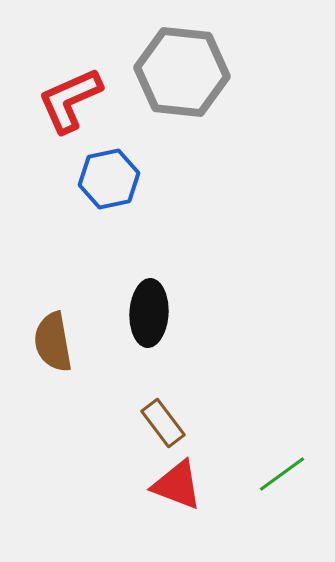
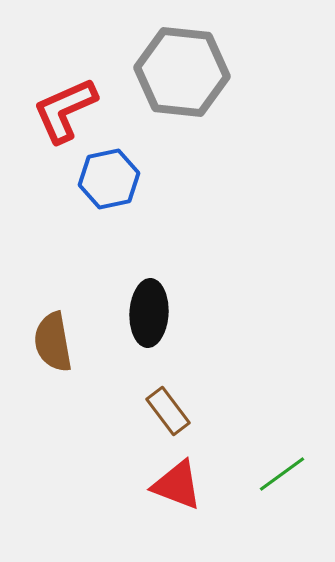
red L-shape: moved 5 px left, 10 px down
brown rectangle: moved 5 px right, 12 px up
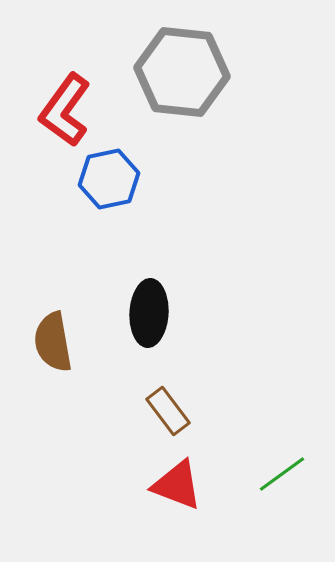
red L-shape: rotated 30 degrees counterclockwise
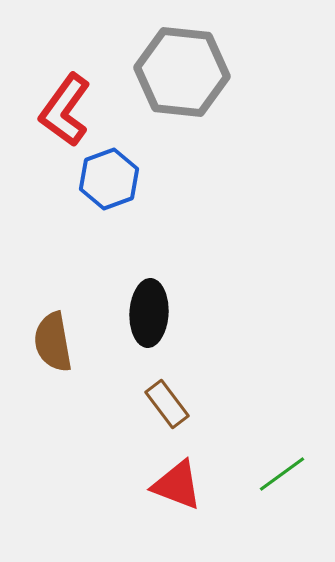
blue hexagon: rotated 8 degrees counterclockwise
brown rectangle: moved 1 px left, 7 px up
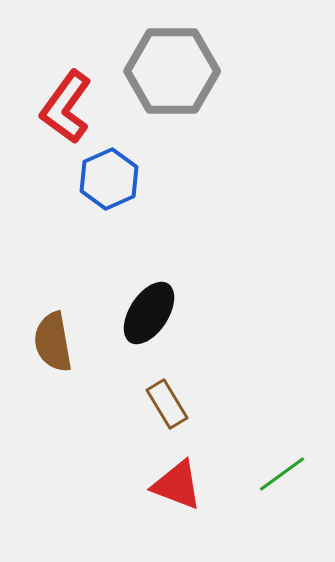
gray hexagon: moved 10 px left, 1 px up; rotated 6 degrees counterclockwise
red L-shape: moved 1 px right, 3 px up
blue hexagon: rotated 4 degrees counterclockwise
black ellipse: rotated 30 degrees clockwise
brown rectangle: rotated 6 degrees clockwise
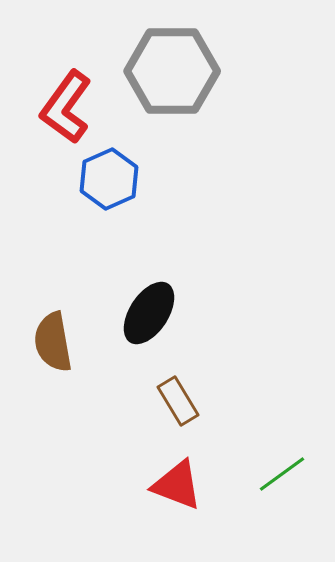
brown rectangle: moved 11 px right, 3 px up
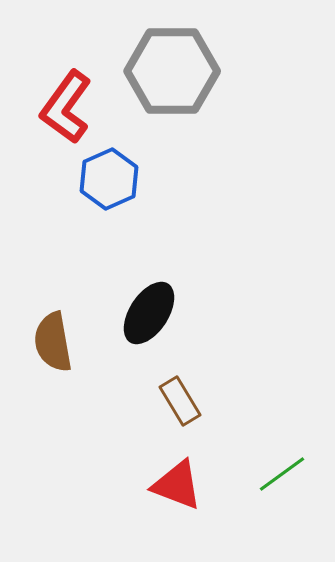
brown rectangle: moved 2 px right
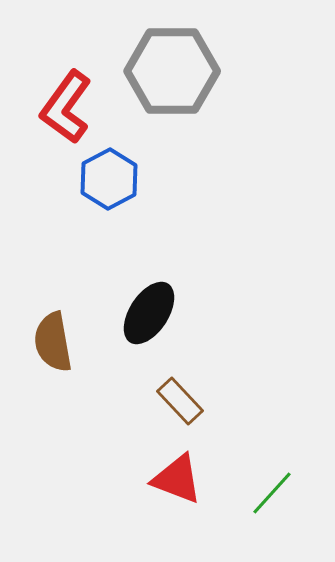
blue hexagon: rotated 4 degrees counterclockwise
brown rectangle: rotated 12 degrees counterclockwise
green line: moved 10 px left, 19 px down; rotated 12 degrees counterclockwise
red triangle: moved 6 px up
